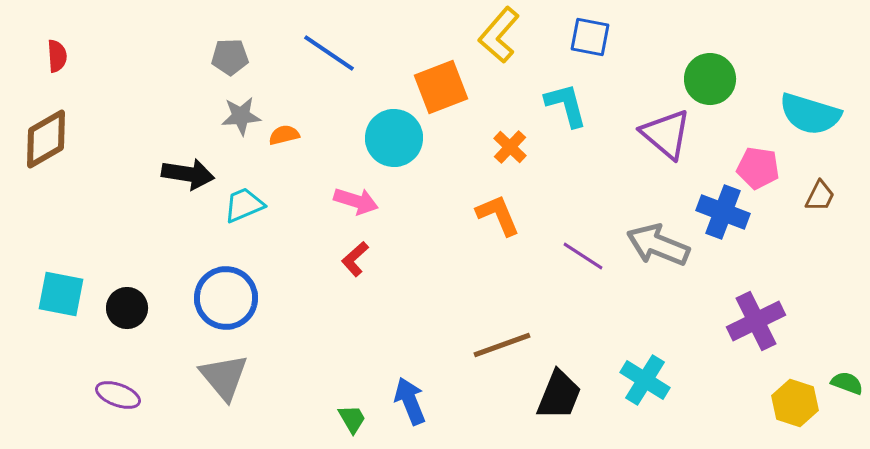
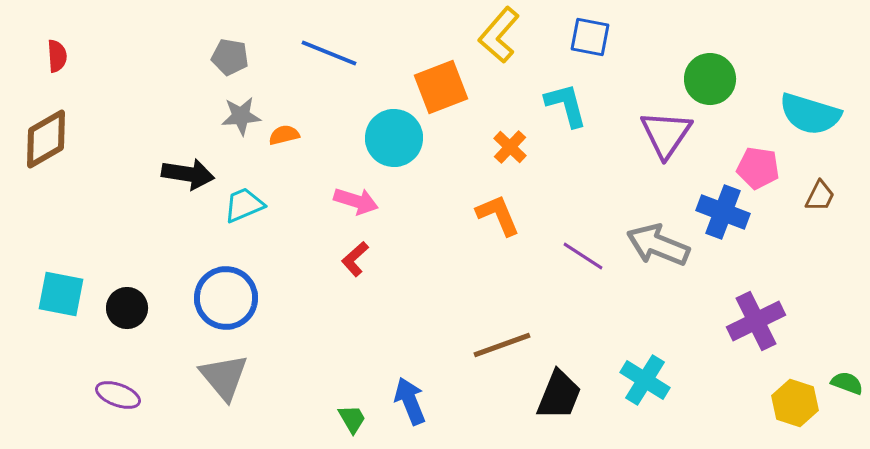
blue line: rotated 12 degrees counterclockwise
gray pentagon: rotated 12 degrees clockwise
purple triangle: rotated 24 degrees clockwise
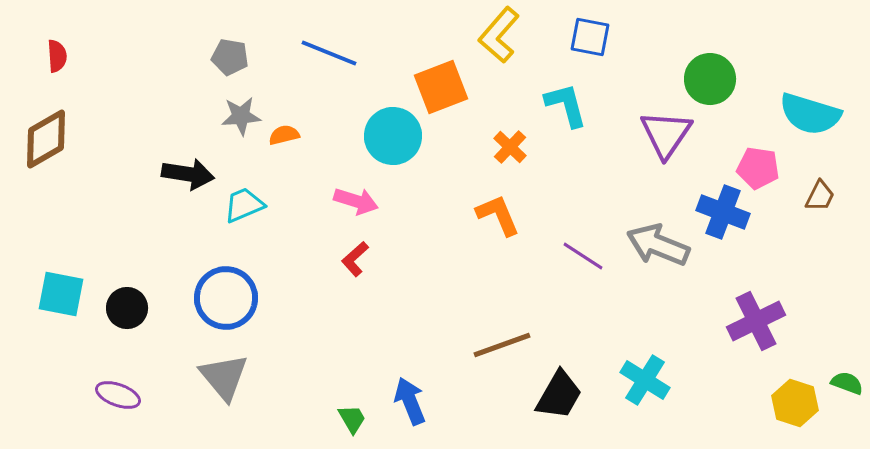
cyan circle: moved 1 px left, 2 px up
black trapezoid: rotated 8 degrees clockwise
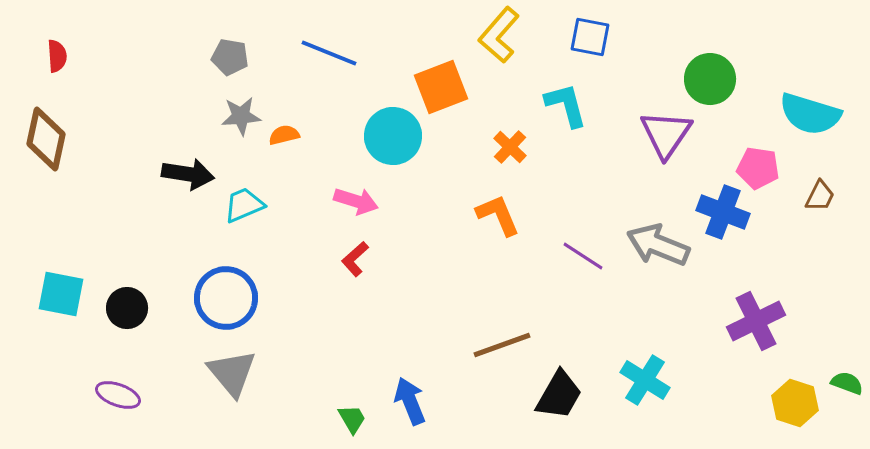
brown diamond: rotated 48 degrees counterclockwise
gray triangle: moved 8 px right, 4 px up
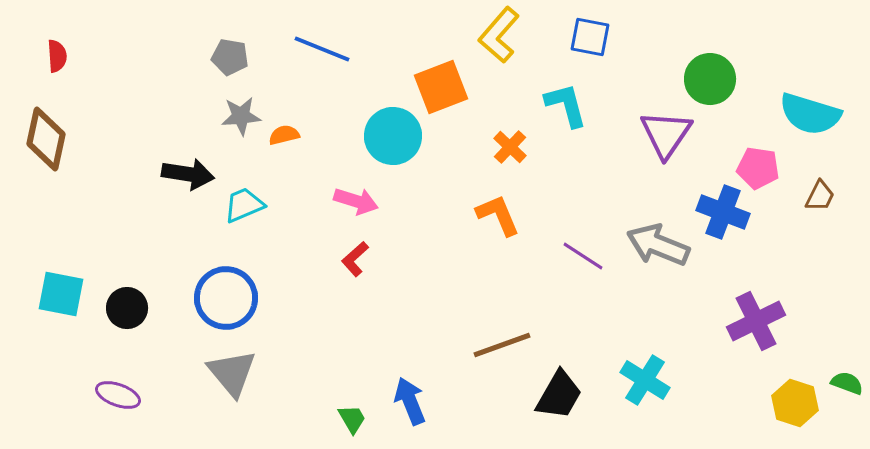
blue line: moved 7 px left, 4 px up
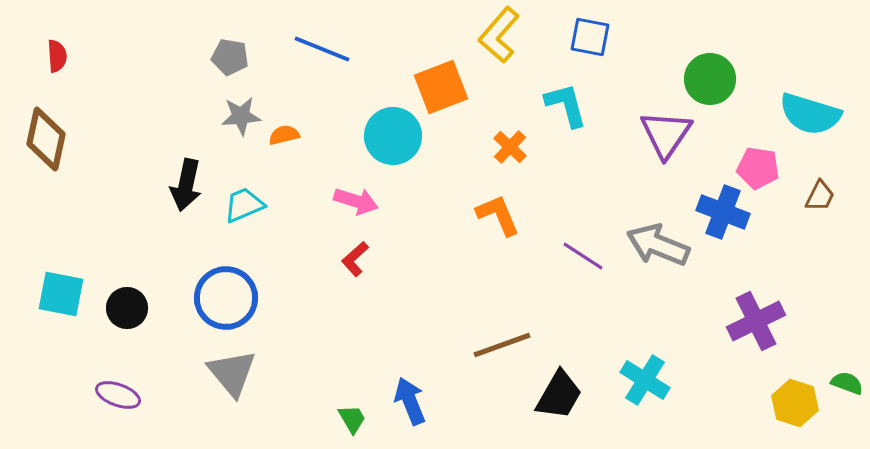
black arrow: moved 2 px left, 11 px down; rotated 93 degrees clockwise
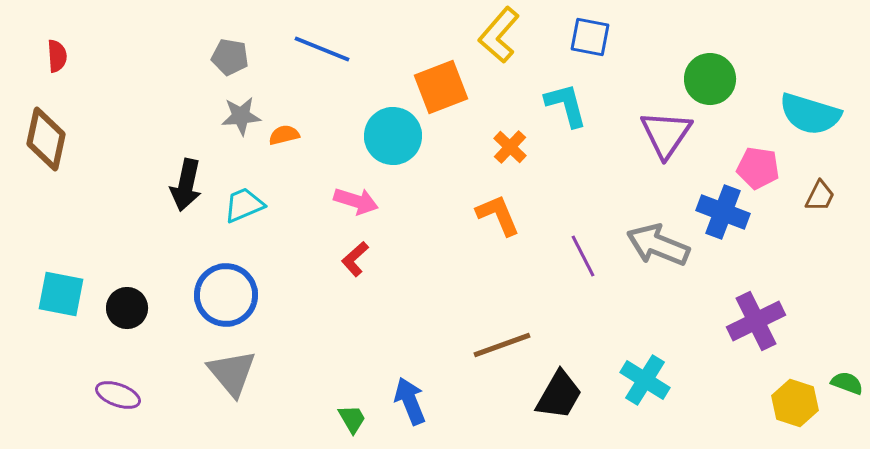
purple line: rotated 30 degrees clockwise
blue circle: moved 3 px up
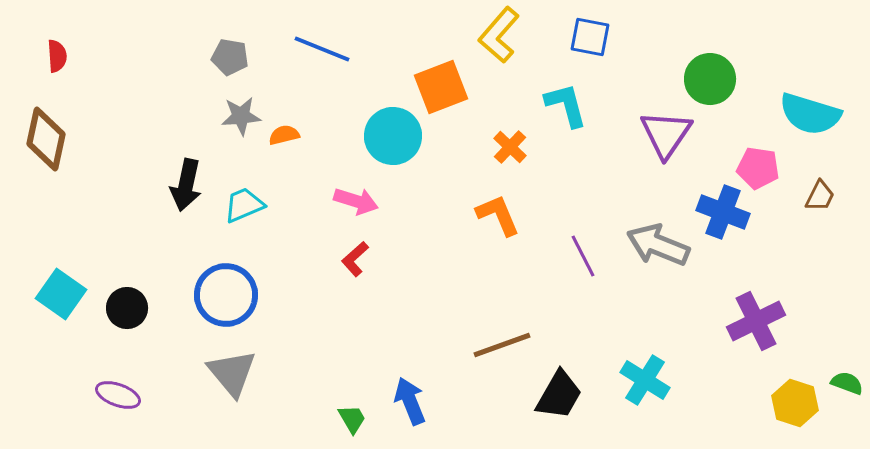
cyan square: rotated 24 degrees clockwise
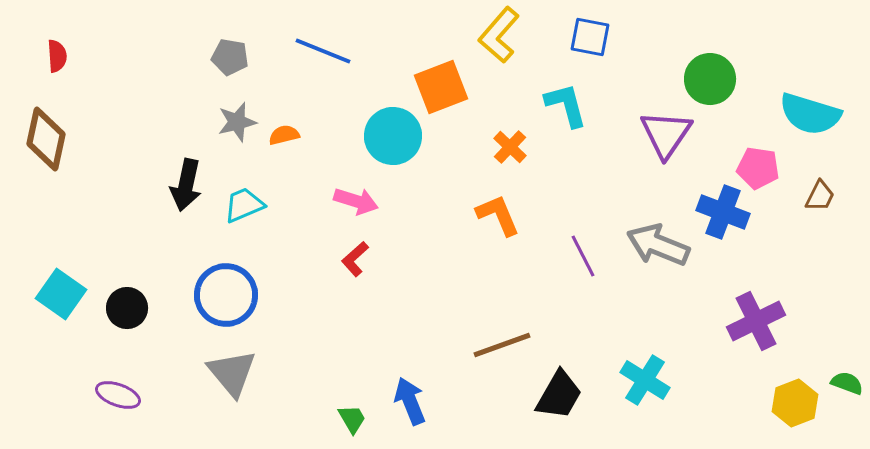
blue line: moved 1 px right, 2 px down
gray star: moved 4 px left, 6 px down; rotated 9 degrees counterclockwise
yellow hexagon: rotated 21 degrees clockwise
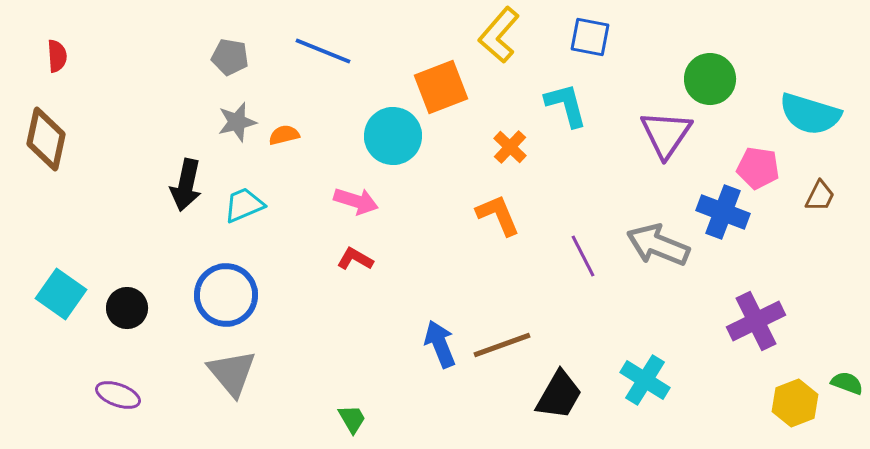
red L-shape: rotated 72 degrees clockwise
blue arrow: moved 30 px right, 57 px up
